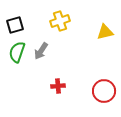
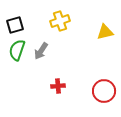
green semicircle: moved 2 px up
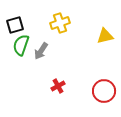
yellow cross: moved 2 px down
yellow triangle: moved 4 px down
green semicircle: moved 4 px right, 5 px up
red cross: rotated 24 degrees counterclockwise
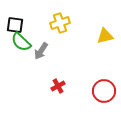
black square: rotated 24 degrees clockwise
green semicircle: moved 3 px up; rotated 65 degrees counterclockwise
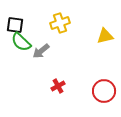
gray arrow: rotated 18 degrees clockwise
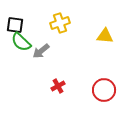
yellow triangle: rotated 18 degrees clockwise
red circle: moved 1 px up
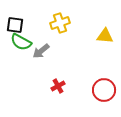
green semicircle: rotated 15 degrees counterclockwise
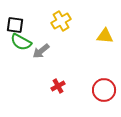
yellow cross: moved 1 px right, 2 px up; rotated 12 degrees counterclockwise
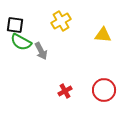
yellow triangle: moved 2 px left, 1 px up
gray arrow: rotated 78 degrees counterclockwise
red cross: moved 7 px right, 5 px down
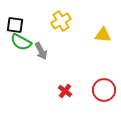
red cross: rotated 24 degrees counterclockwise
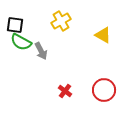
yellow triangle: rotated 24 degrees clockwise
